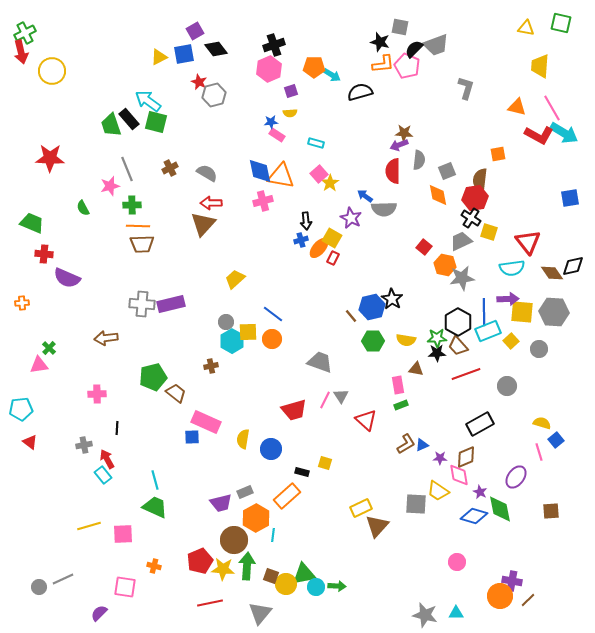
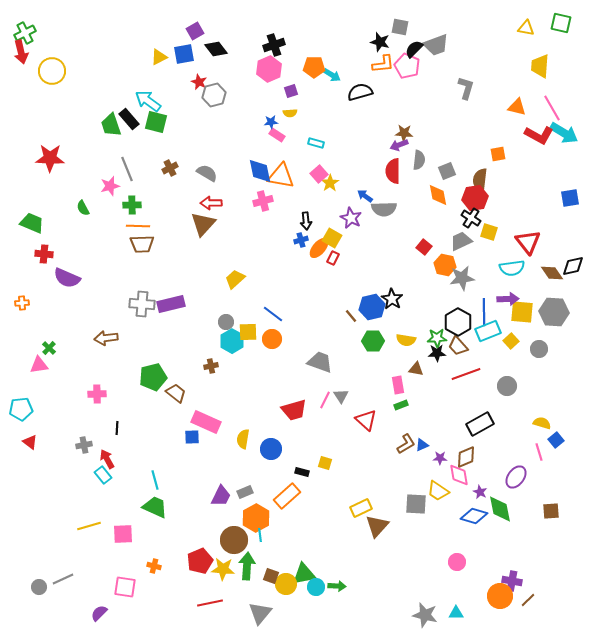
purple trapezoid at (221, 503): moved 7 px up; rotated 50 degrees counterclockwise
cyan line at (273, 535): moved 13 px left; rotated 16 degrees counterclockwise
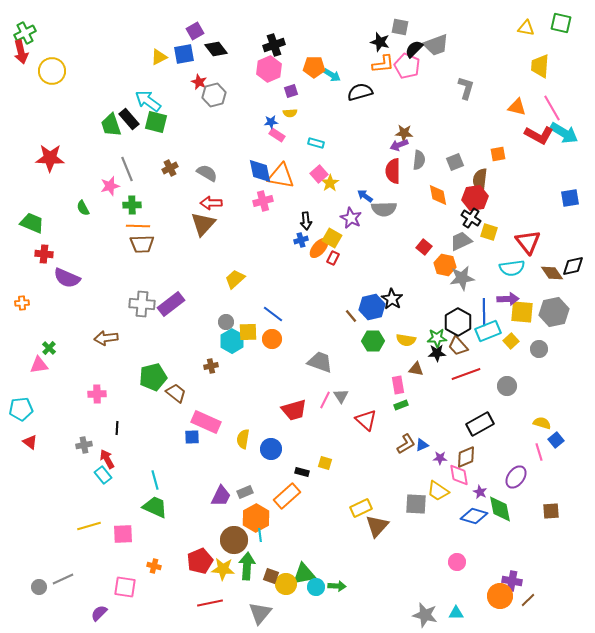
gray square at (447, 171): moved 8 px right, 9 px up
purple rectangle at (171, 304): rotated 24 degrees counterclockwise
gray hexagon at (554, 312): rotated 16 degrees counterclockwise
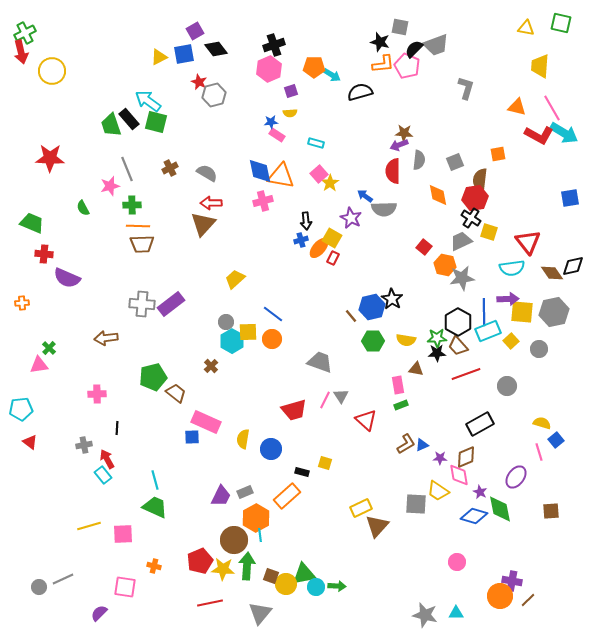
brown cross at (211, 366): rotated 32 degrees counterclockwise
